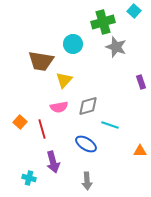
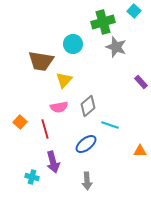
purple rectangle: rotated 24 degrees counterclockwise
gray diamond: rotated 25 degrees counterclockwise
red line: moved 3 px right
blue ellipse: rotated 70 degrees counterclockwise
cyan cross: moved 3 px right, 1 px up
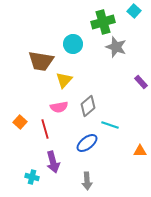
blue ellipse: moved 1 px right, 1 px up
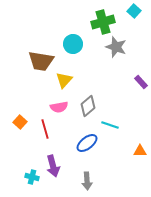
purple arrow: moved 4 px down
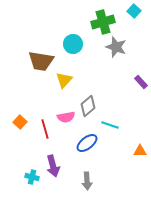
pink semicircle: moved 7 px right, 10 px down
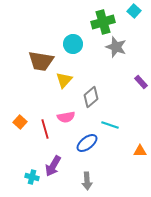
gray diamond: moved 3 px right, 9 px up
purple arrow: rotated 45 degrees clockwise
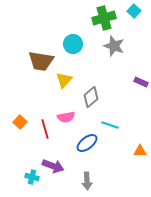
green cross: moved 1 px right, 4 px up
gray star: moved 2 px left, 1 px up
purple rectangle: rotated 24 degrees counterclockwise
purple arrow: rotated 100 degrees counterclockwise
